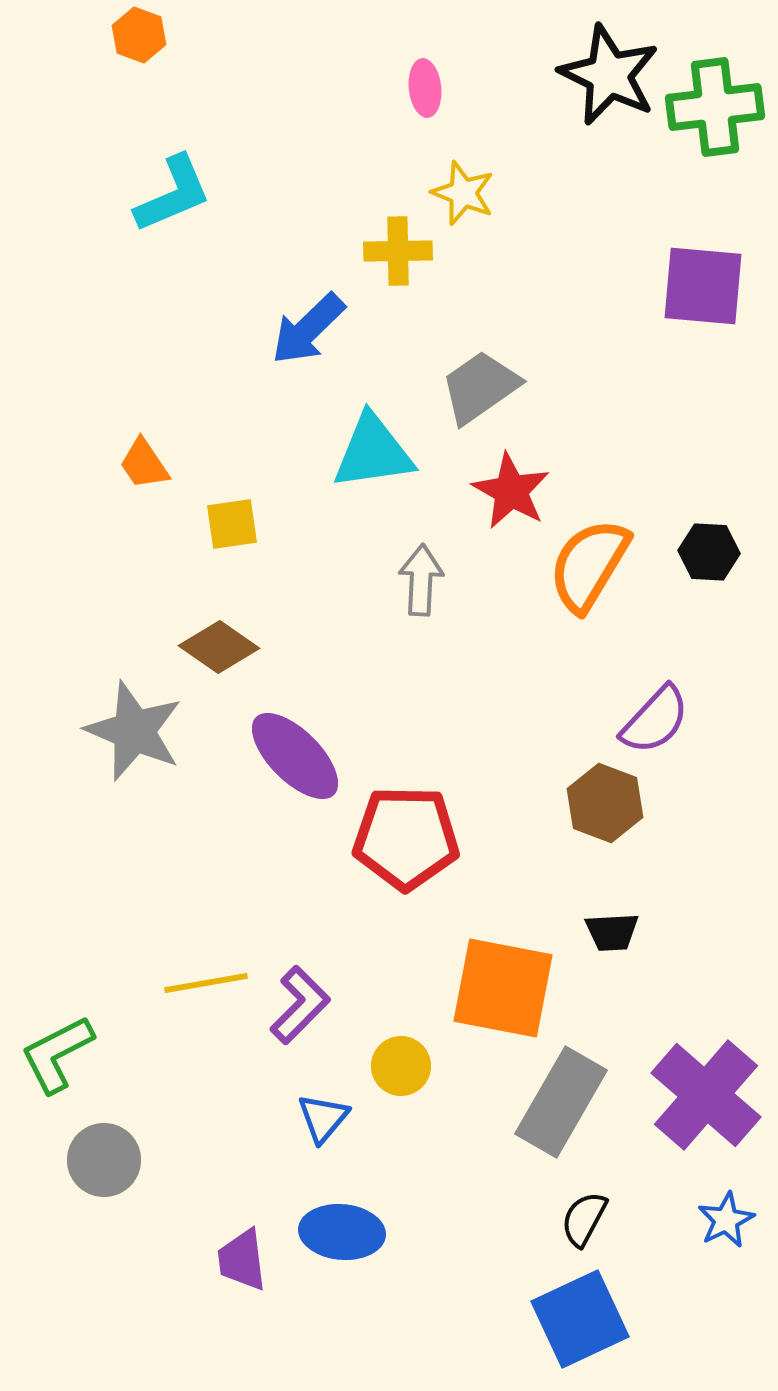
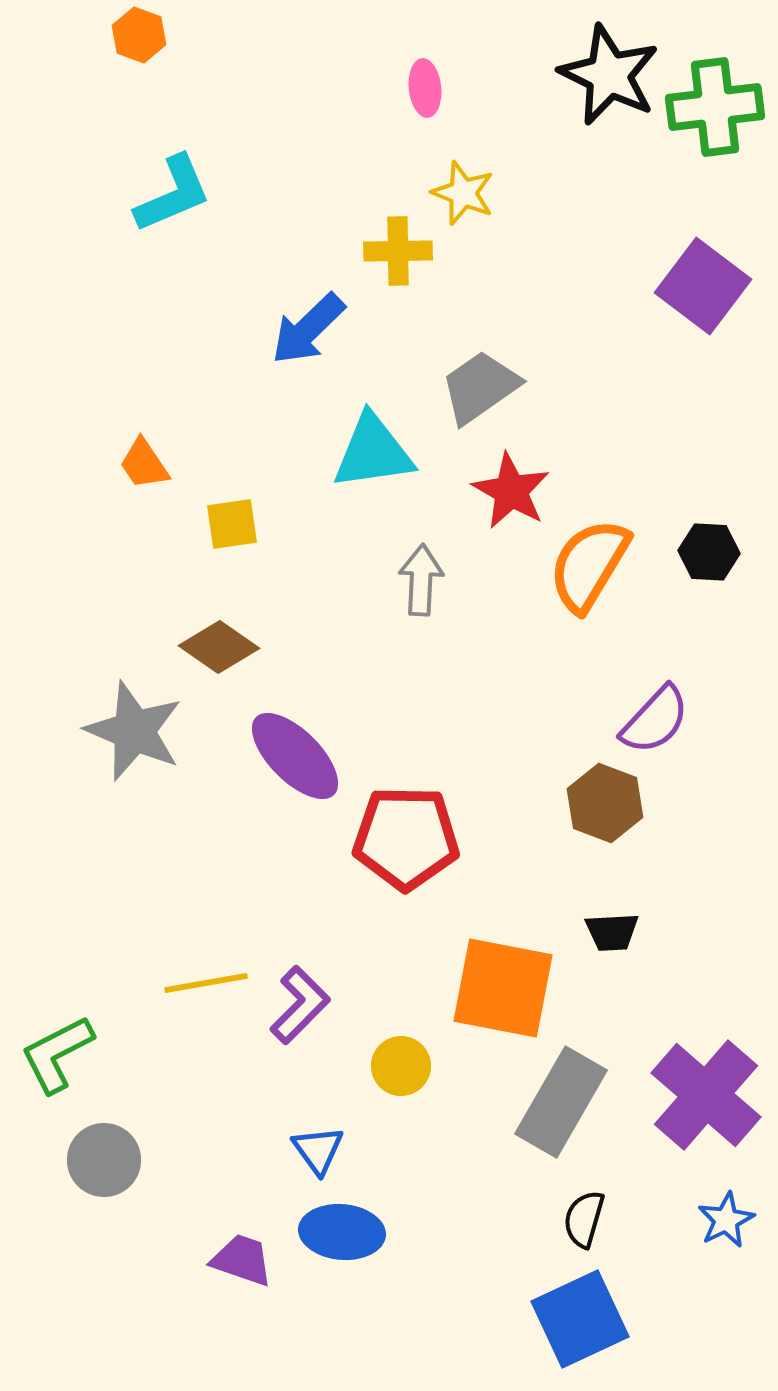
purple square: rotated 32 degrees clockwise
blue triangle: moved 5 px left, 32 px down; rotated 16 degrees counterclockwise
black semicircle: rotated 12 degrees counterclockwise
purple trapezoid: rotated 116 degrees clockwise
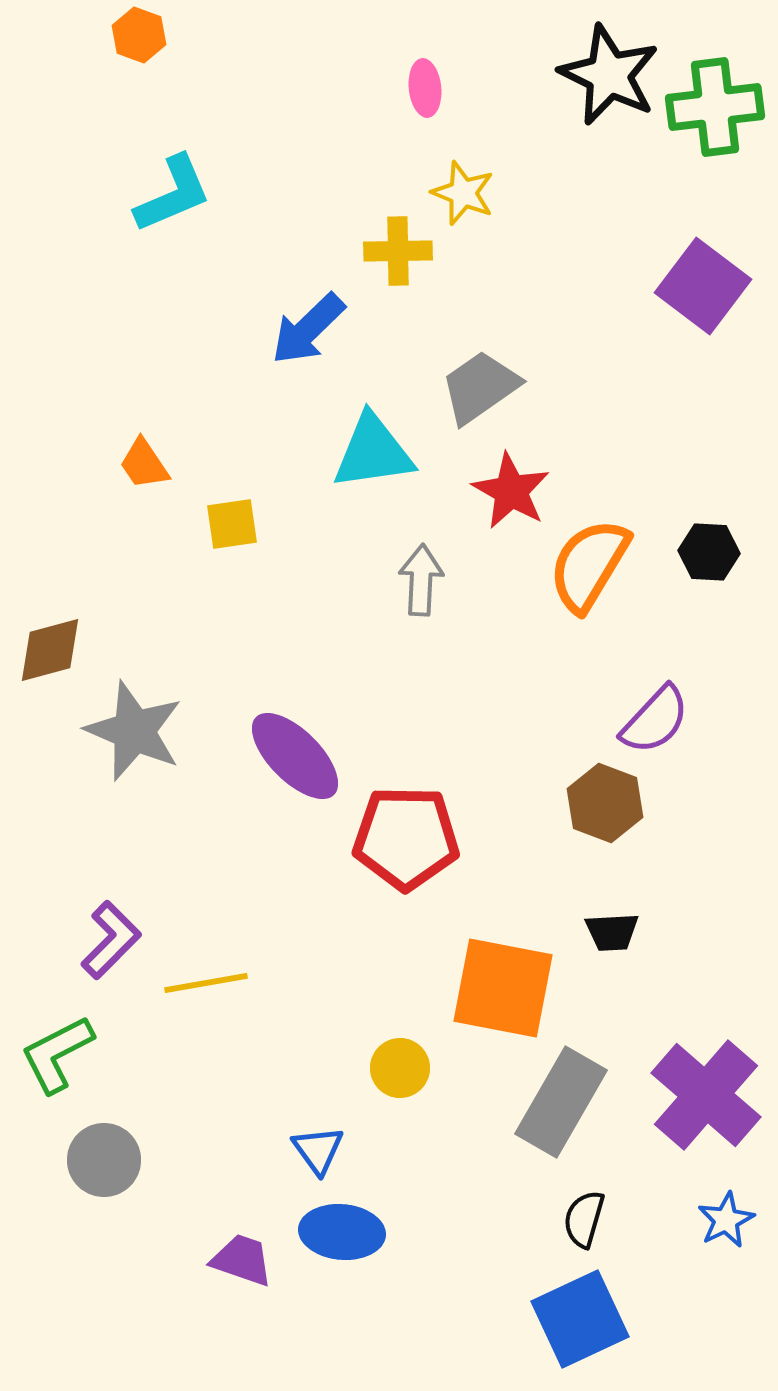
brown diamond: moved 169 px left, 3 px down; rotated 50 degrees counterclockwise
purple L-shape: moved 189 px left, 65 px up
yellow circle: moved 1 px left, 2 px down
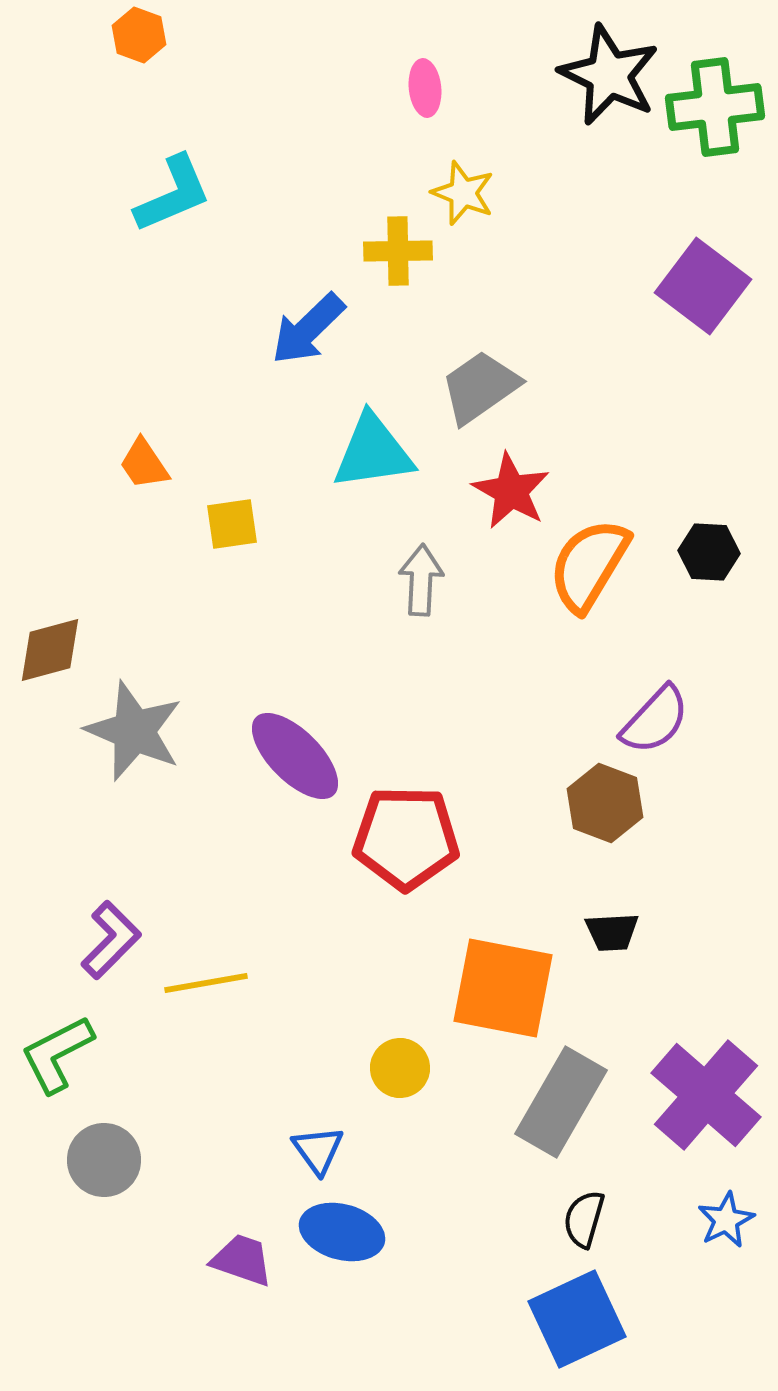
blue ellipse: rotated 10 degrees clockwise
blue square: moved 3 px left
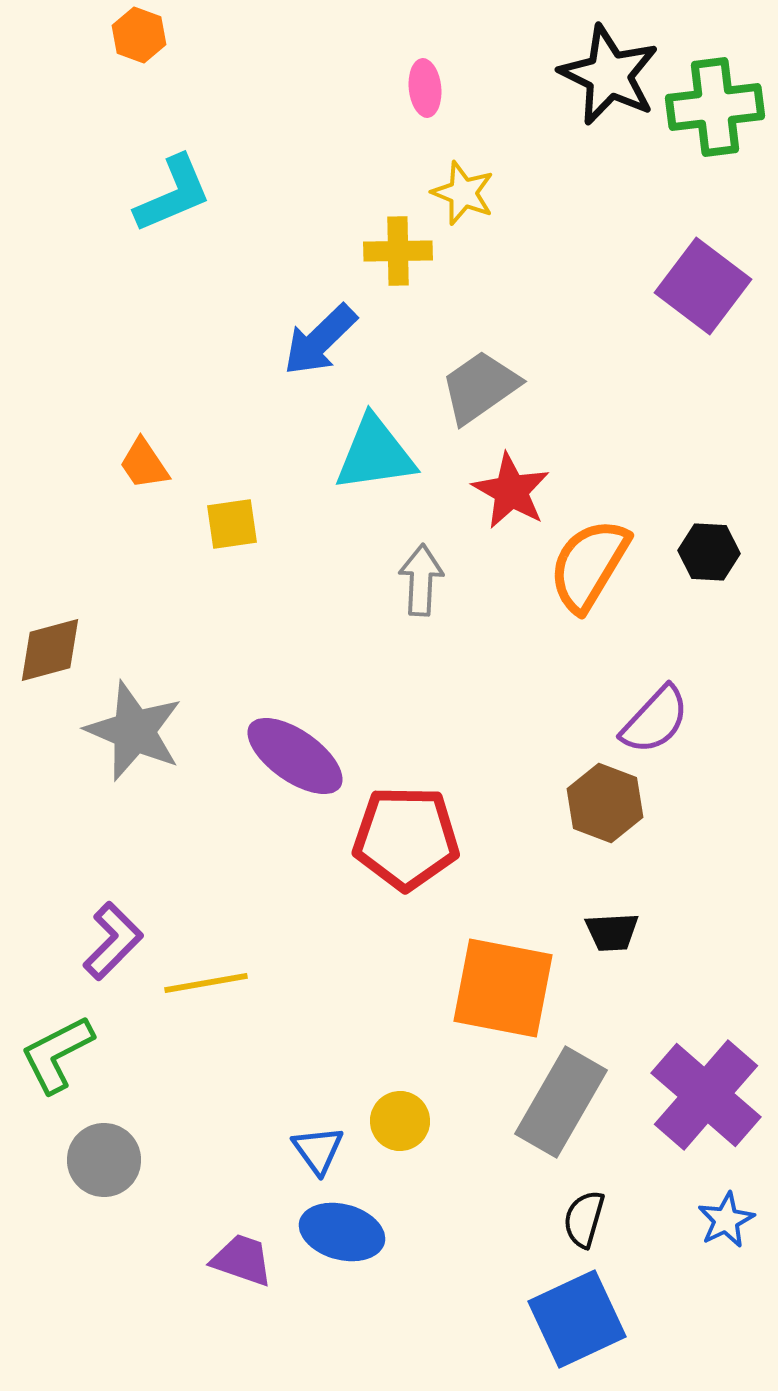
blue arrow: moved 12 px right, 11 px down
cyan triangle: moved 2 px right, 2 px down
purple ellipse: rotated 10 degrees counterclockwise
purple L-shape: moved 2 px right, 1 px down
yellow circle: moved 53 px down
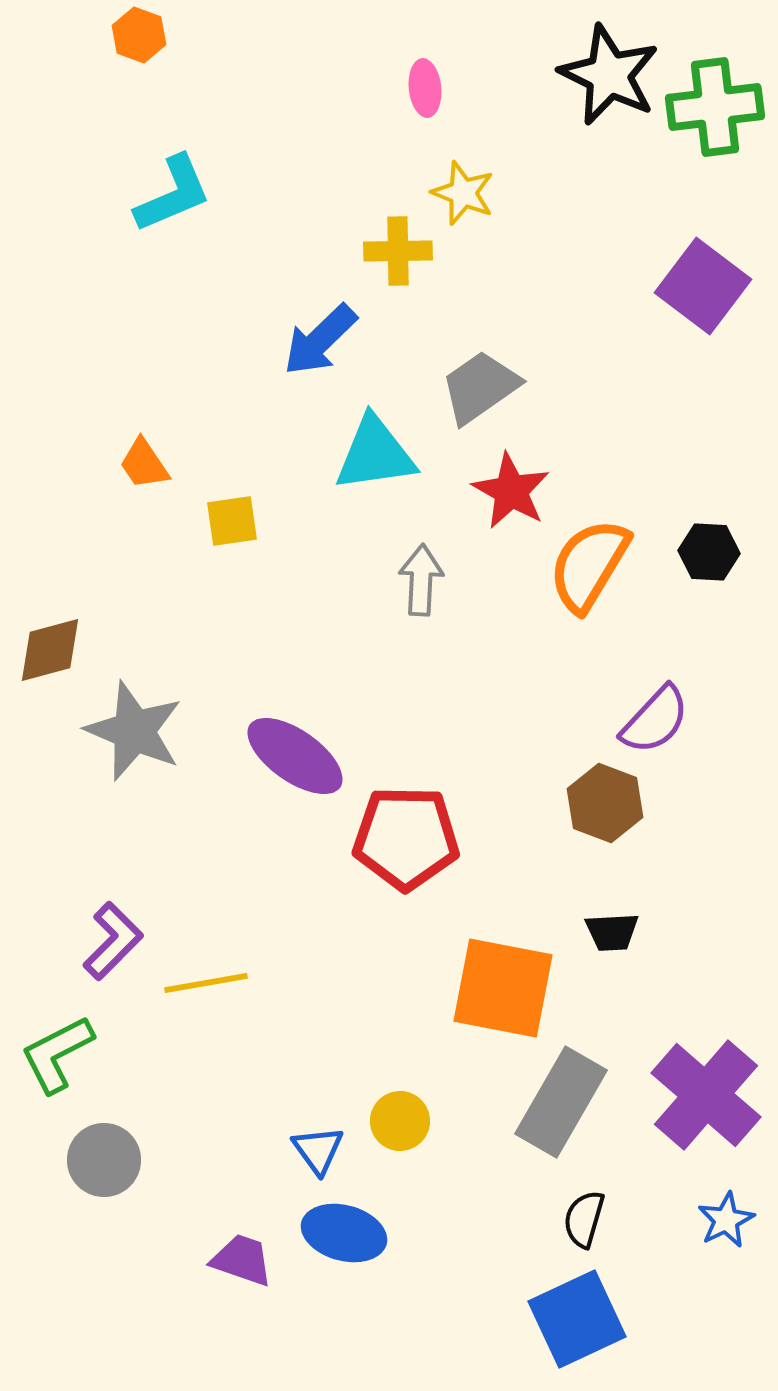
yellow square: moved 3 px up
blue ellipse: moved 2 px right, 1 px down
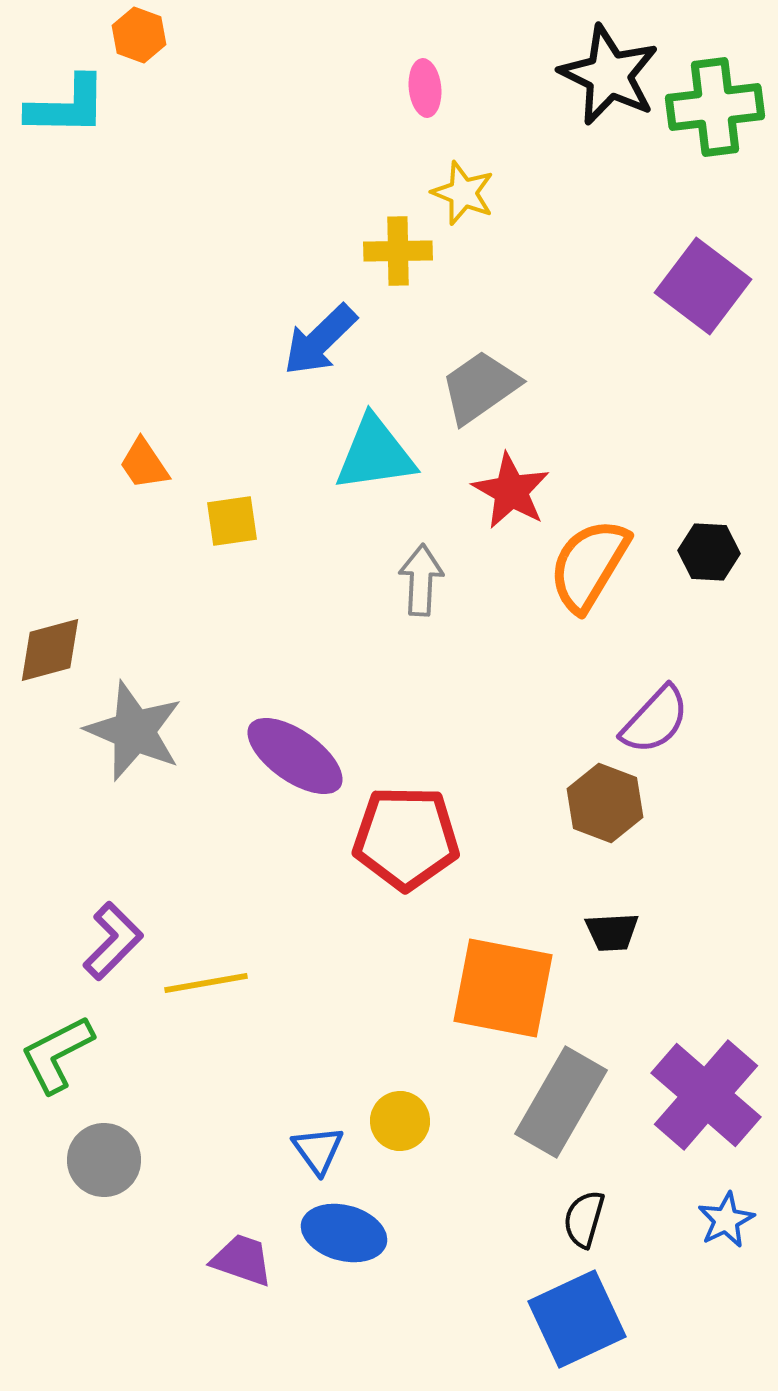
cyan L-shape: moved 106 px left, 88 px up; rotated 24 degrees clockwise
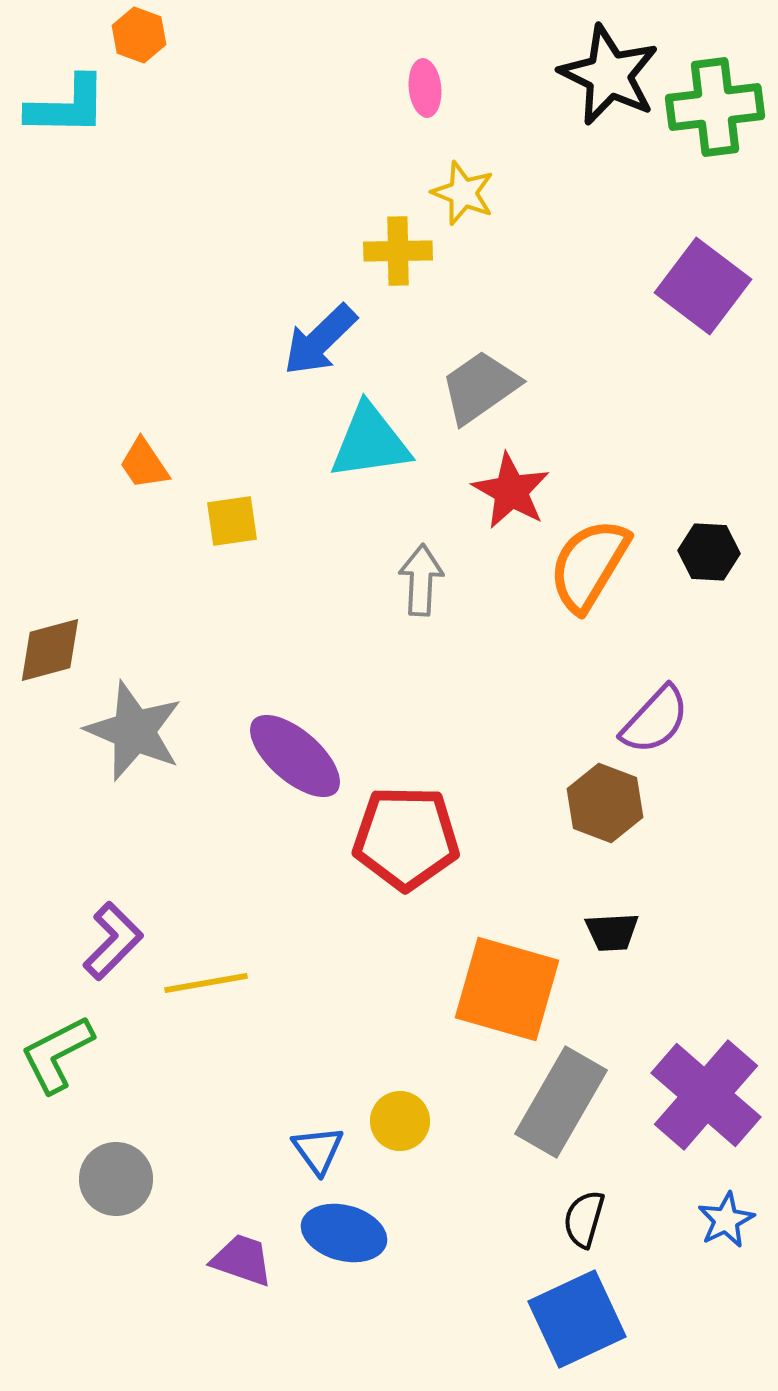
cyan triangle: moved 5 px left, 12 px up
purple ellipse: rotated 6 degrees clockwise
orange square: moved 4 px right, 1 px down; rotated 5 degrees clockwise
gray circle: moved 12 px right, 19 px down
